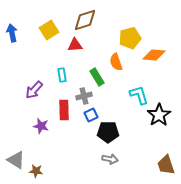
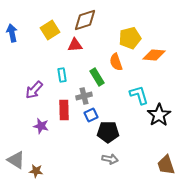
yellow square: moved 1 px right
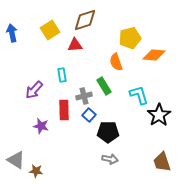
green rectangle: moved 7 px right, 9 px down
blue square: moved 2 px left; rotated 24 degrees counterclockwise
brown trapezoid: moved 4 px left, 3 px up
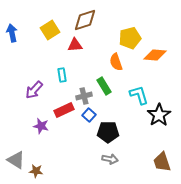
orange diamond: moved 1 px right
red rectangle: rotated 66 degrees clockwise
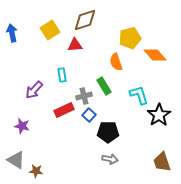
orange diamond: rotated 45 degrees clockwise
purple star: moved 19 px left
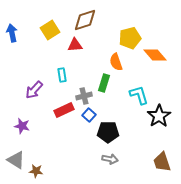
green rectangle: moved 3 px up; rotated 48 degrees clockwise
black star: moved 1 px down
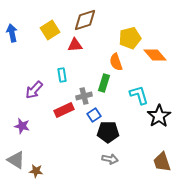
blue square: moved 5 px right; rotated 16 degrees clockwise
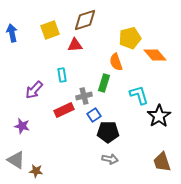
yellow square: rotated 12 degrees clockwise
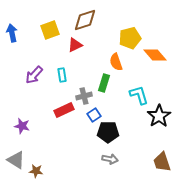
red triangle: rotated 21 degrees counterclockwise
purple arrow: moved 15 px up
